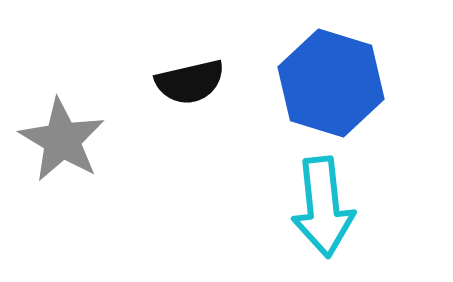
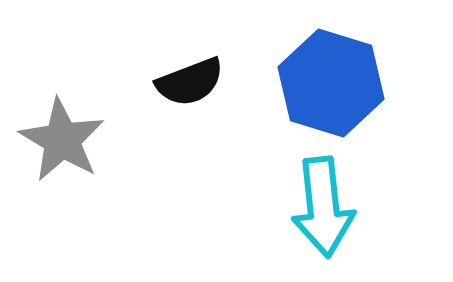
black semicircle: rotated 8 degrees counterclockwise
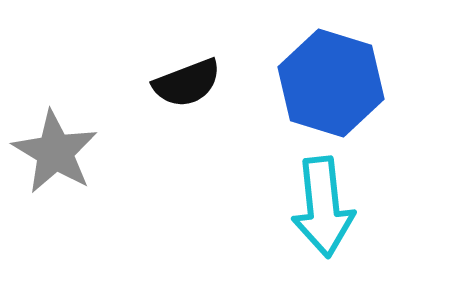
black semicircle: moved 3 px left, 1 px down
gray star: moved 7 px left, 12 px down
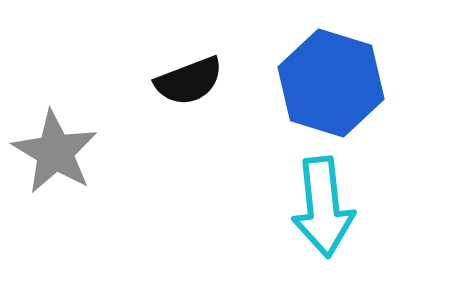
black semicircle: moved 2 px right, 2 px up
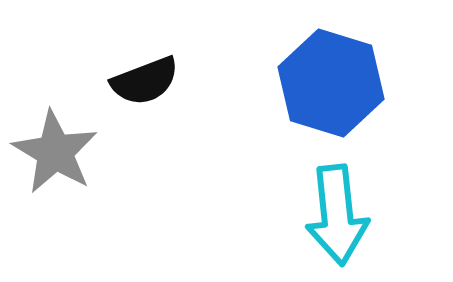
black semicircle: moved 44 px left
cyan arrow: moved 14 px right, 8 px down
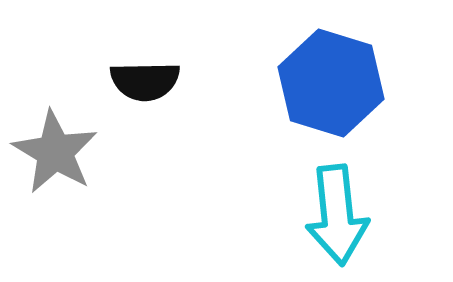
black semicircle: rotated 20 degrees clockwise
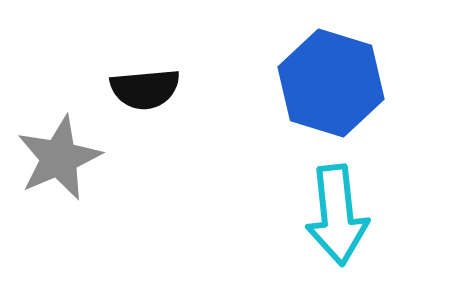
black semicircle: moved 8 px down; rotated 4 degrees counterclockwise
gray star: moved 4 px right, 6 px down; rotated 18 degrees clockwise
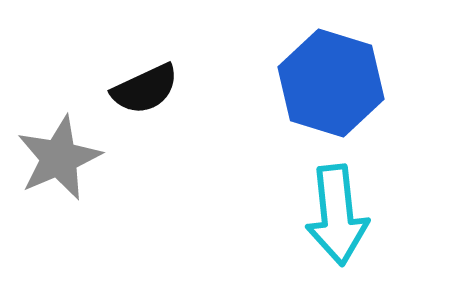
black semicircle: rotated 20 degrees counterclockwise
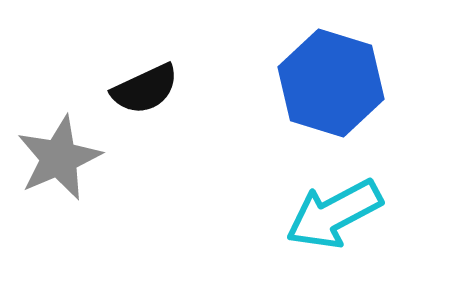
cyan arrow: moved 3 px left, 1 px up; rotated 68 degrees clockwise
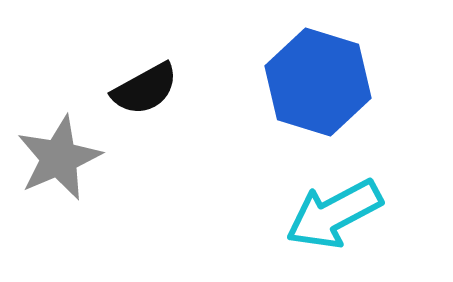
blue hexagon: moved 13 px left, 1 px up
black semicircle: rotated 4 degrees counterclockwise
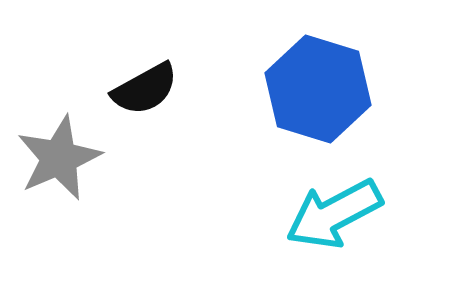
blue hexagon: moved 7 px down
